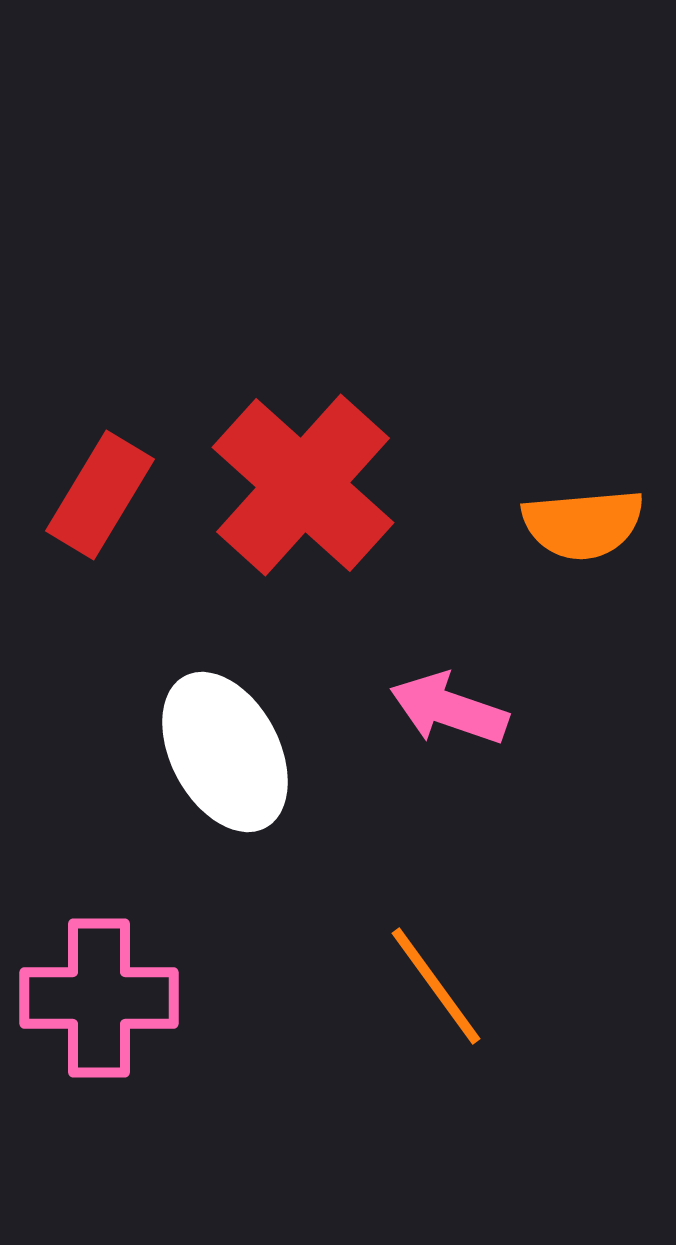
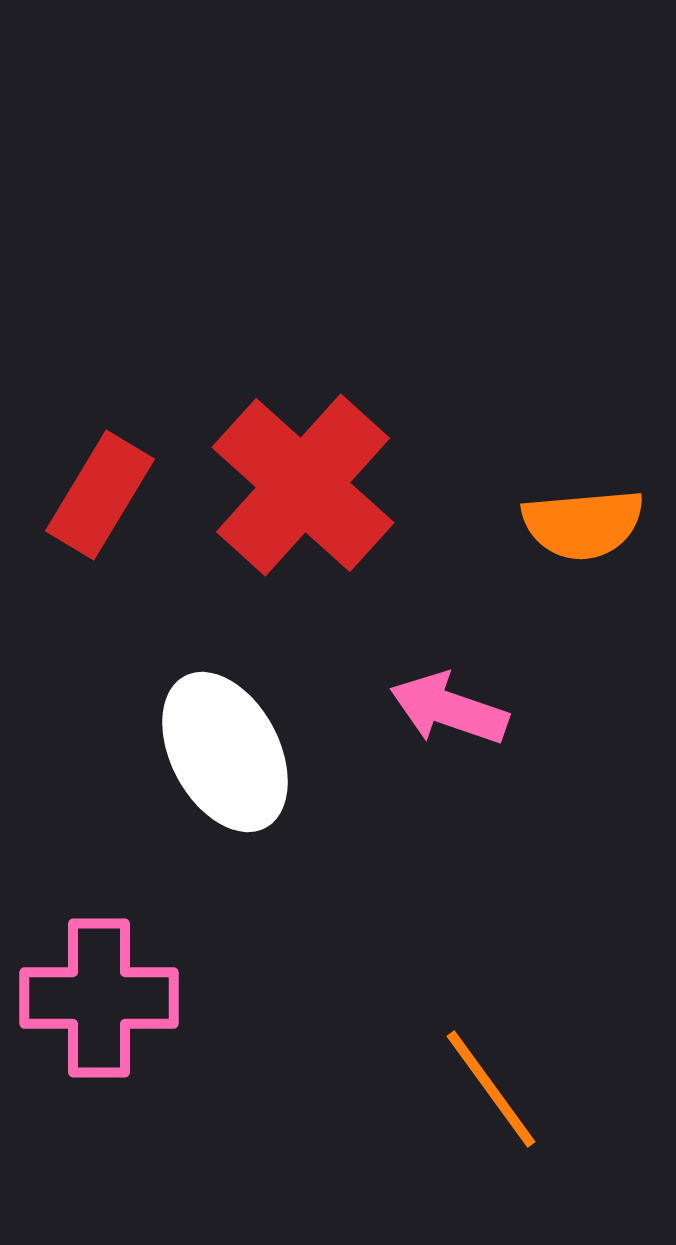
orange line: moved 55 px right, 103 px down
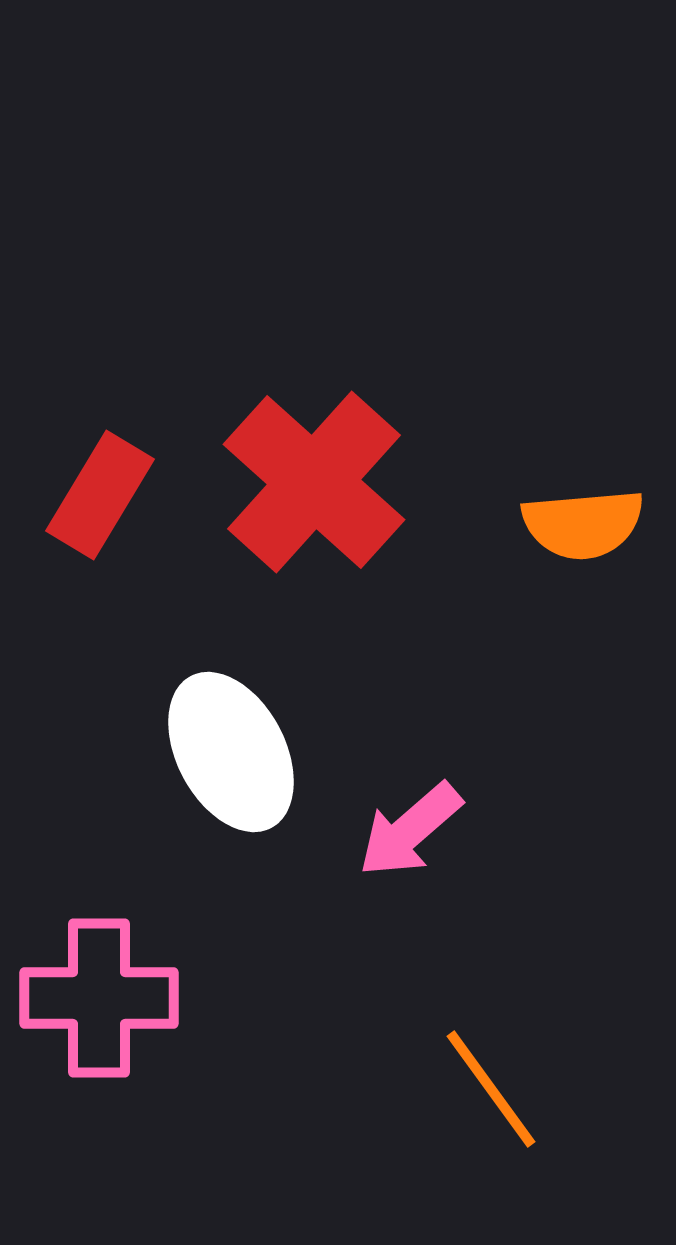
red cross: moved 11 px right, 3 px up
pink arrow: moved 39 px left, 121 px down; rotated 60 degrees counterclockwise
white ellipse: moved 6 px right
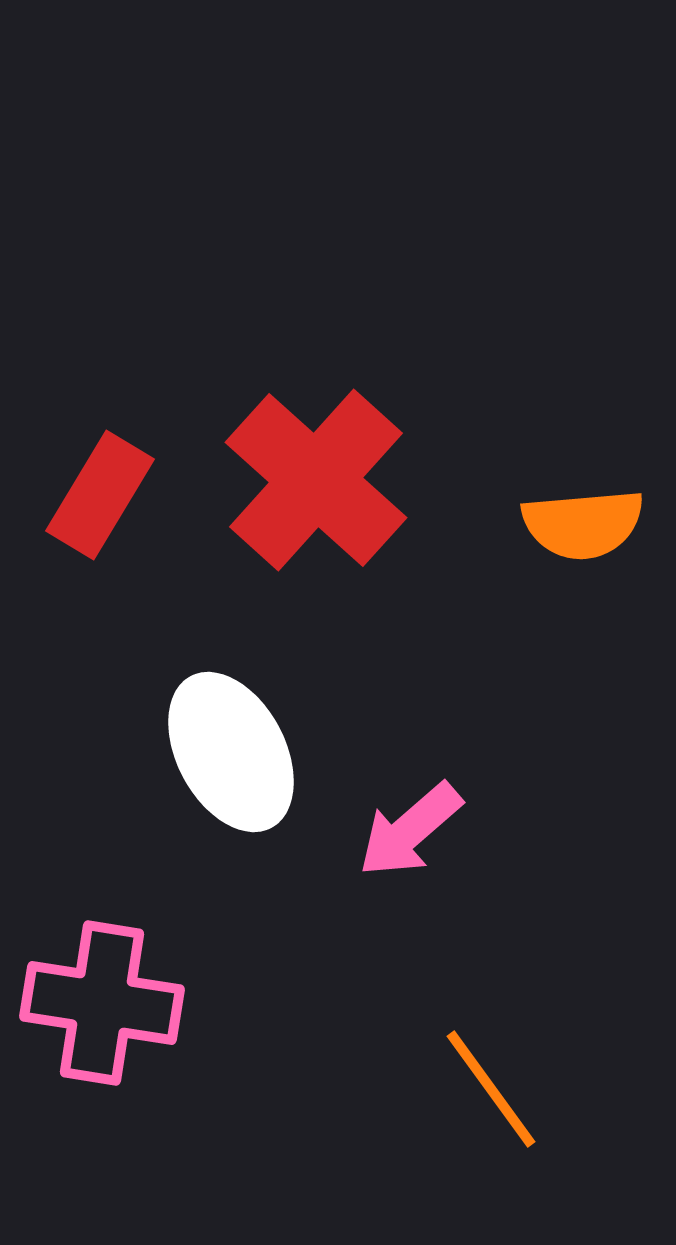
red cross: moved 2 px right, 2 px up
pink cross: moved 3 px right, 5 px down; rotated 9 degrees clockwise
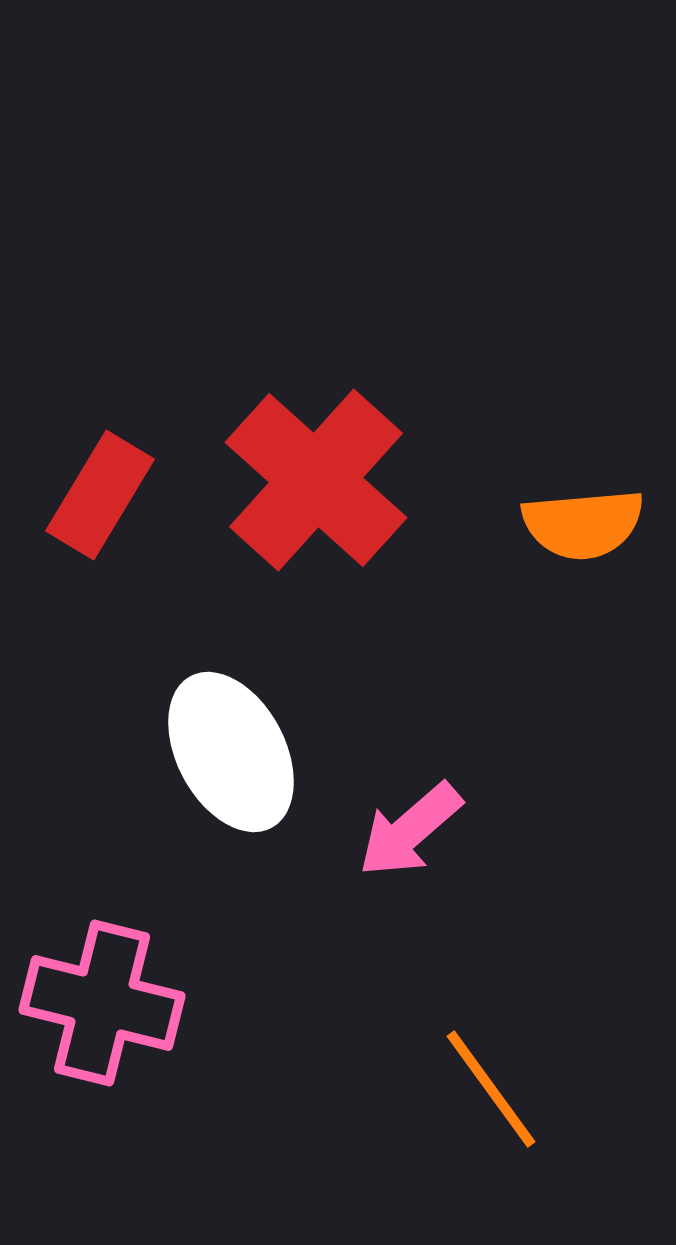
pink cross: rotated 5 degrees clockwise
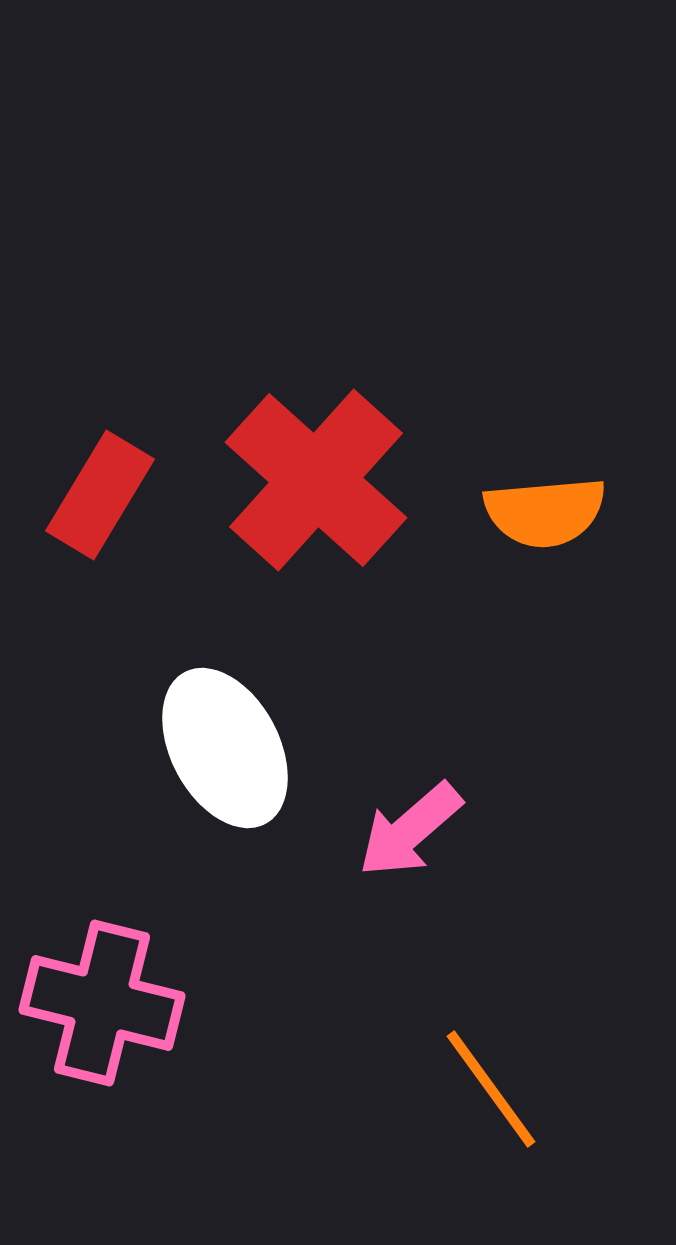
orange semicircle: moved 38 px left, 12 px up
white ellipse: moved 6 px left, 4 px up
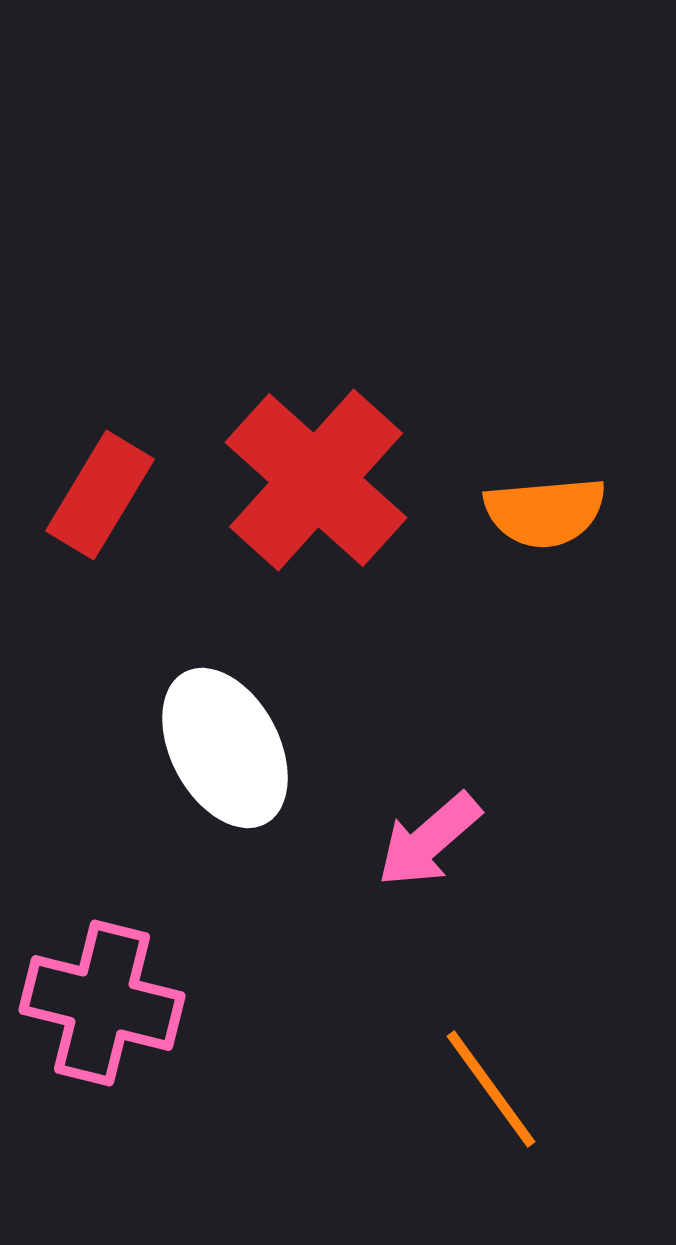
pink arrow: moved 19 px right, 10 px down
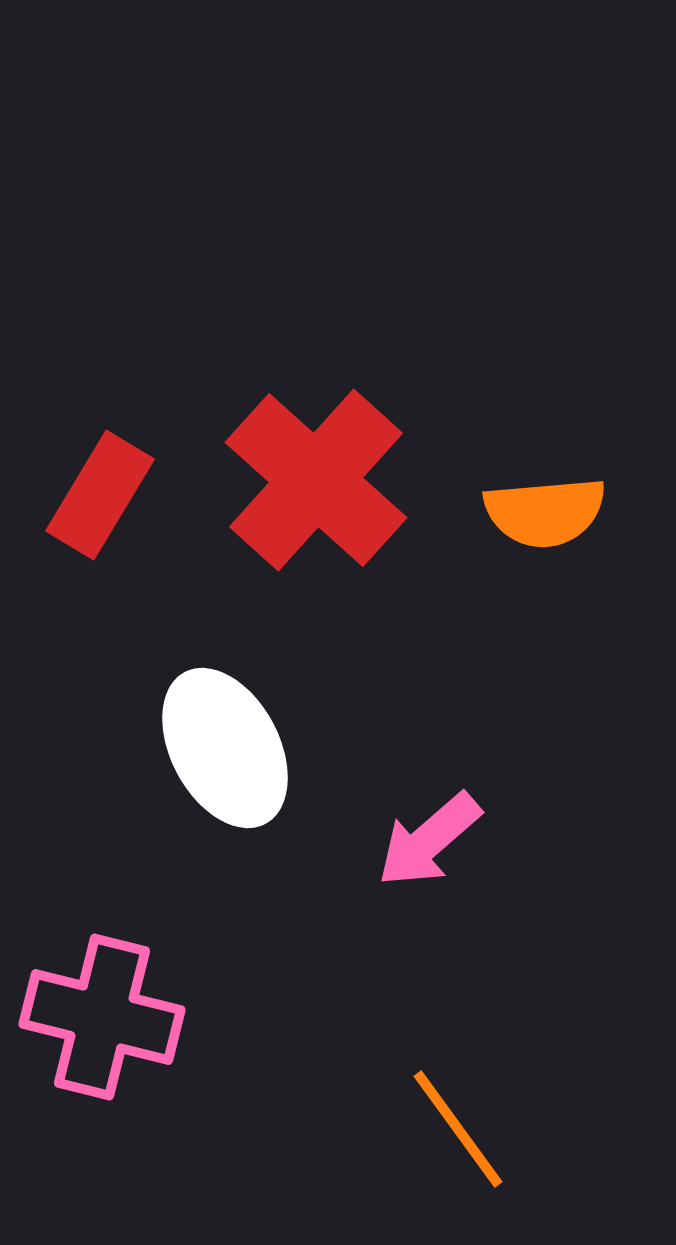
pink cross: moved 14 px down
orange line: moved 33 px left, 40 px down
